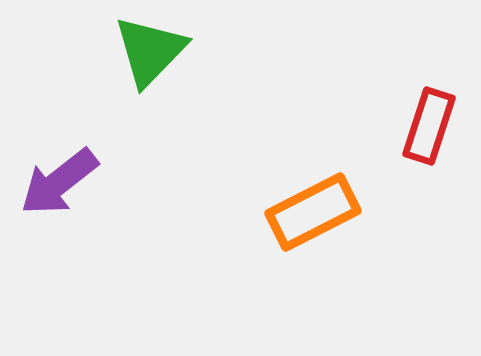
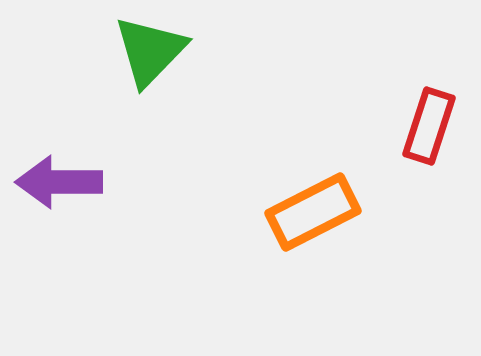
purple arrow: rotated 38 degrees clockwise
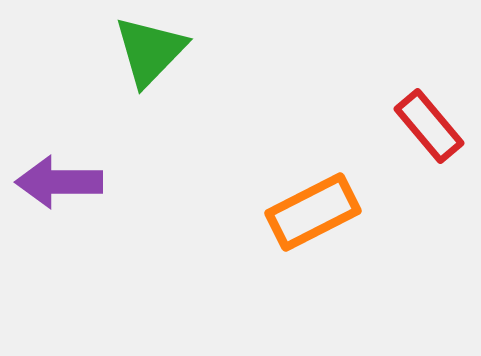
red rectangle: rotated 58 degrees counterclockwise
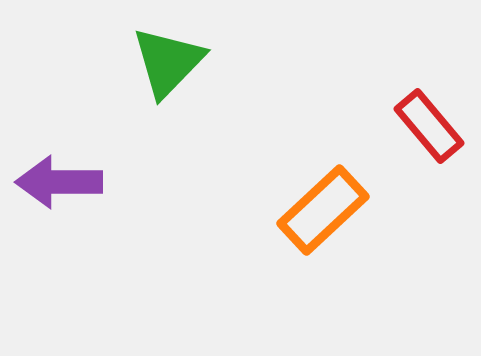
green triangle: moved 18 px right, 11 px down
orange rectangle: moved 10 px right, 2 px up; rotated 16 degrees counterclockwise
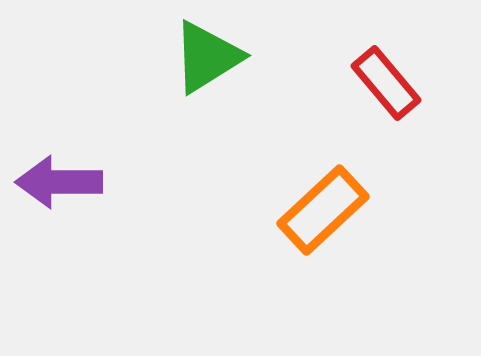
green triangle: moved 39 px right, 5 px up; rotated 14 degrees clockwise
red rectangle: moved 43 px left, 43 px up
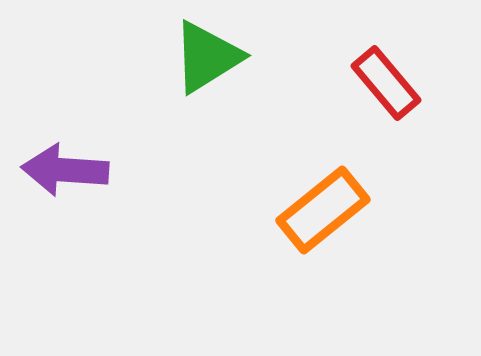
purple arrow: moved 6 px right, 12 px up; rotated 4 degrees clockwise
orange rectangle: rotated 4 degrees clockwise
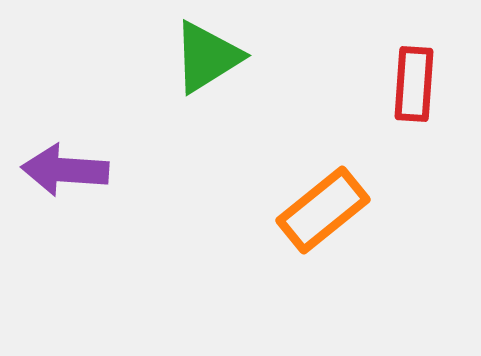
red rectangle: moved 28 px right, 1 px down; rotated 44 degrees clockwise
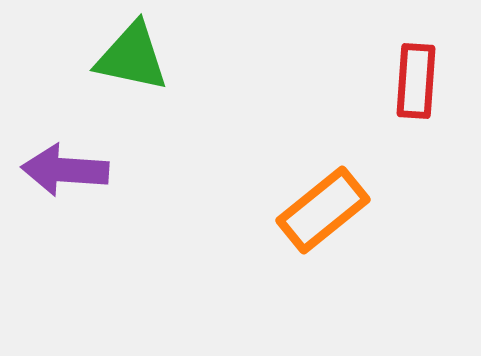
green triangle: moved 75 px left; rotated 44 degrees clockwise
red rectangle: moved 2 px right, 3 px up
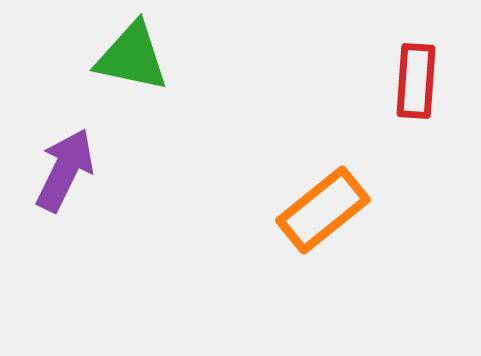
purple arrow: rotated 112 degrees clockwise
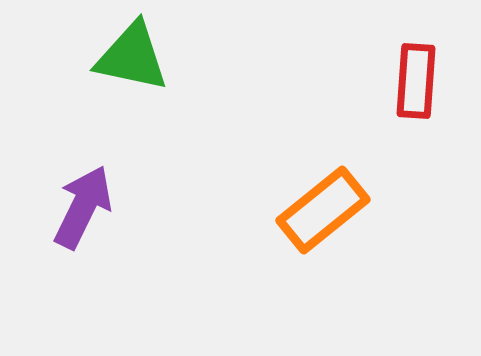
purple arrow: moved 18 px right, 37 px down
